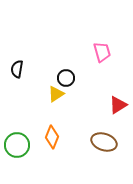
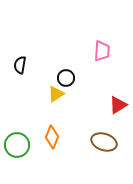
pink trapezoid: moved 1 px up; rotated 20 degrees clockwise
black semicircle: moved 3 px right, 4 px up
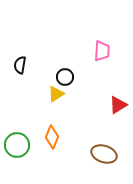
black circle: moved 1 px left, 1 px up
brown ellipse: moved 12 px down
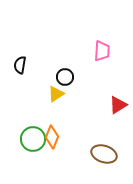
green circle: moved 16 px right, 6 px up
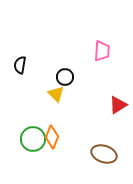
yellow triangle: rotated 42 degrees counterclockwise
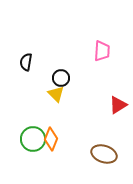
black semicircle: moved 6 px right, 3 px up
black circle: moved 4 px left, 1 px down
orange diamond: moved 1 px left, 2 px down
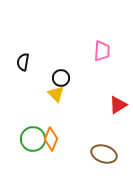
black semicircle: moved 3 px left
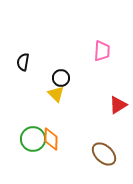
orange diamond: rotated 20 degrees counterclockwise
brown ellipse: rotated 25 degrees clockwise
